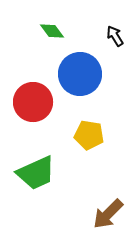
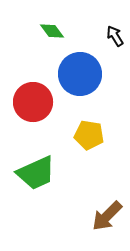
brown arrow: moved 1 px left, 2 px down
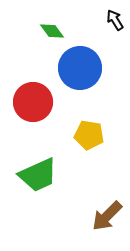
black arrow: moved 16 px up
blue circle: moved 6 px up
green trapezoid: moved 2 px right, 2 px down
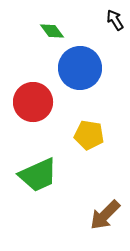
brown arrow: moved 2 px left, 1 px up
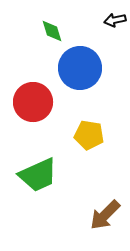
black arrow: rotated 70 degrees counterclockwise
green diamond: rotated 20 degrees clockwise
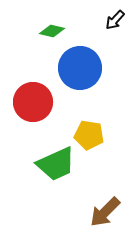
black arrow: rotated 35 degrees counterclockwise
green diamond: rotated 60 degrees counterclockwise
green trapezoid: moved 18 px right, 11 px up
brown arrow: moved 3 px up
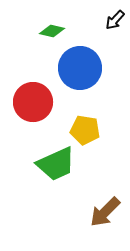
yellow pentagon: moved 4 px left, 5 px up
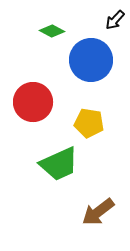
green diamond: rotated 15 degrees clockwise
blue circle: moved 11 px right, 8 px up
yellow pentagon: moved 4 px right, 7 px up
green trapezoid: moved 3 px right
brown arrow: moved 7 px left; rotated 8 degrees clockwise
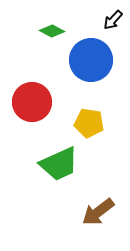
black arrow: moved 2 px left
red circle: moved 1 px left
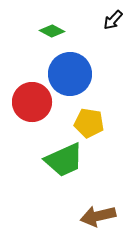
blue circle: moved 21 px left, 14 px down
green trapezoid: moved 5 px right, 4 px up
brown arrow: moved 4 px down; rotated 24 degrees clockwise
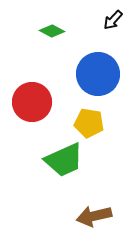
blue circle: moved 28 px right
brown arrow: moved 4 px left
